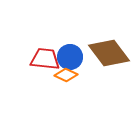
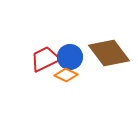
red trapezoid: rotated 32 degrees counterclockwise
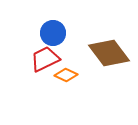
blue circle: moved 17 px left, 24 px up
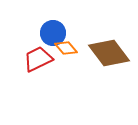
red trapezoid: moved 7 px left
orange diamond: moved 27 px up; rotated 25 degrees clockwise
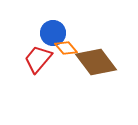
brown diamond: moved 13 px left, 9 px down
red trapezoid: rotated 24 degrees counterclockwise
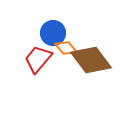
brown diamond: moved 5 px left, 2 px up
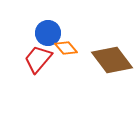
blue circle: moved 5 px left
brown diamond: moved 21 px right
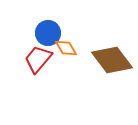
orange diamond: rotated 10 degrees clockwise
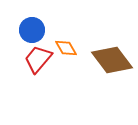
blue circle: moved 16 px left, 3 px up
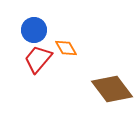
blue circle: moved 2 px right
brown diamond: moved 29 px down
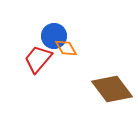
blue circle: moved 20 px right, 6 px down
